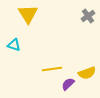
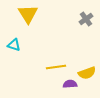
gray cross: moved 2 px left, 3 px down
yellow line: moved 4 px right, 2 px up
purple semicircle: moved 2 px right; rotated 40 degrees clockwise
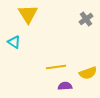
cyan triangle: moved 3 px up; rotated 16 degrees clockwise
yellow semicircle: moved 1 px right
purple semicircle: moved 5 px left, 2 px down
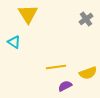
purple semicircle: rotated 24 degrees counterclockwise
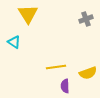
gray cross: rotated 16 degrees clockwise
purple semicircle: rotated 64 degrees counterclockwise
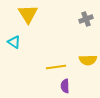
yellow semicircle: moved 13 px up; rotated 18 degrees clockwise
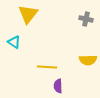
yellow triangle: rotated 10 degrees clockwise
gray cross: rotated 32 degrees clockwise
yellow line: moved 9 px left; rotated 12 degrees clockwise
purple semicircle: moved 7 px left
